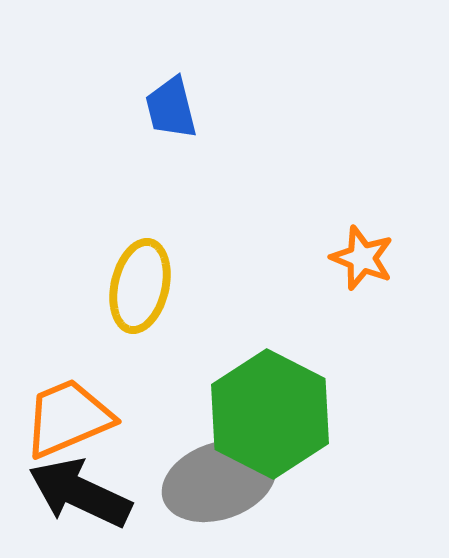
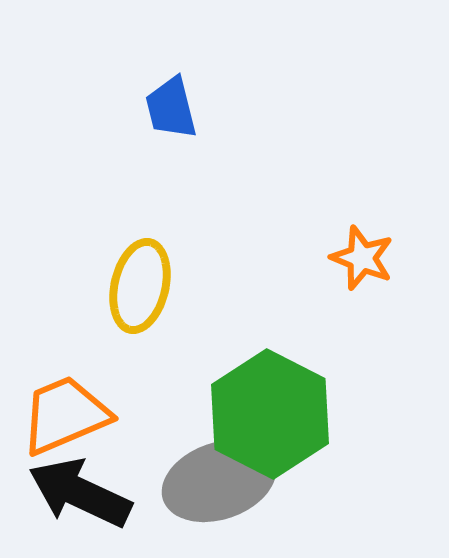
orange trapezoid: moved 3 px left, 3 px up
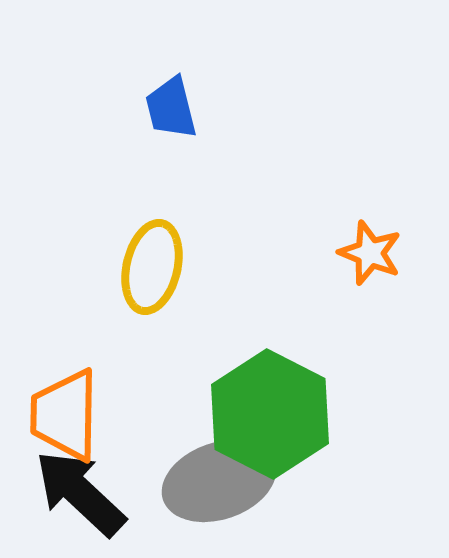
orange star: moved 8 px right, 5 px up
yellow ellipse: moved 12 px right, 19 px up
orange trapezoid: rotated 66 degrees counterclockwise
black arrow: rotated 18 degrees clockwise
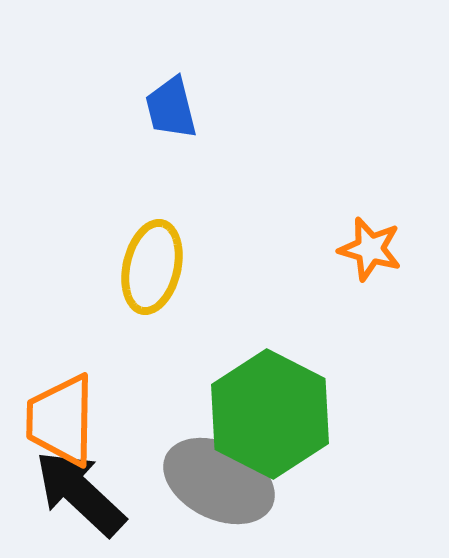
orange star: moved 4 px up; rotated 6 degrees counterclockwise
orange trapezoid: moved 4 px left, 5 px down
gray ellipse: rotated 45 degrees clockwise
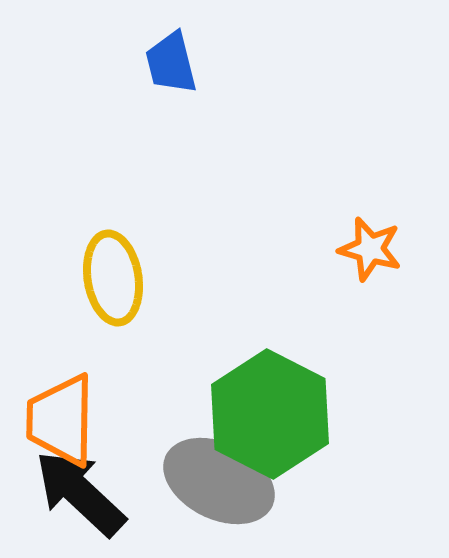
blue trapezoid: moved 45 px up
yellow ellipse: moved 39 px left, 11 px down; rotated 22 degrees counterclockwise
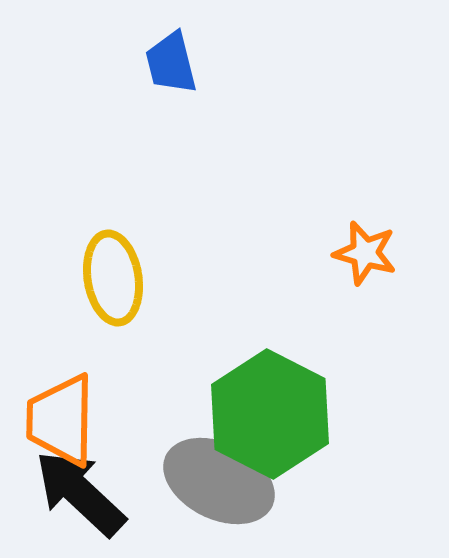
orange star: moved 5 px left, 4 px down
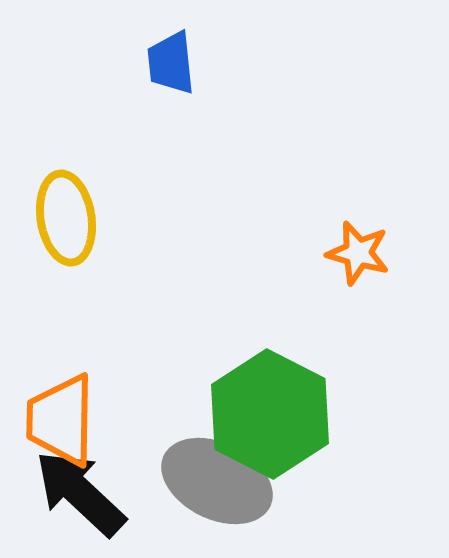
blue trapezoid: rotated 8 degrees clockwise
orange star: moved 7 px left
yellow ellipse: moved 47 px left, 60 px up
gray ellipse: moved 2 px left
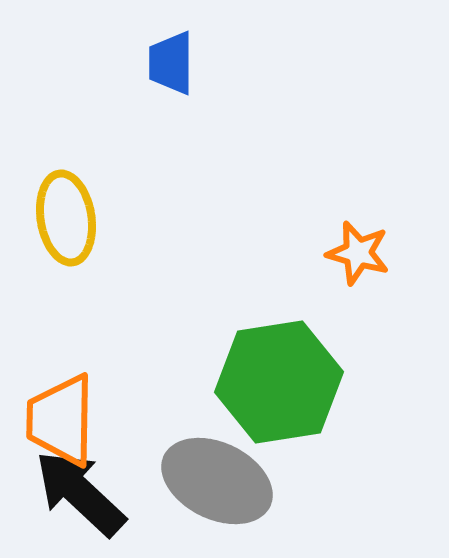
blue trapezoid: rotated 6 degrees clockwise
green hexagon: moved 9 px right, 32 px up; rotated 24 degrees clockwise
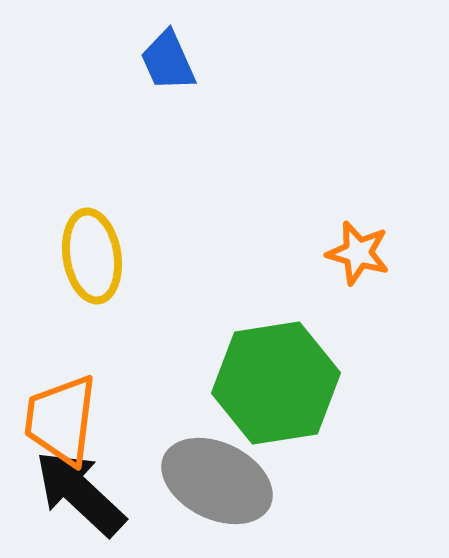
blue trapezoid: moved 3 px left, 2 px up; rotated 24 degrees counterclockwise
yellow ellipse: moved 26 px right, 38 px down
green hexagon: moved 3 px left, 1 px down
orange trapezoid: rotated 6 degrees clockwise
